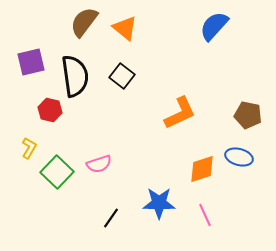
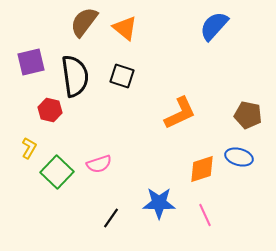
black square: rotated 20 degrees counterclockwise
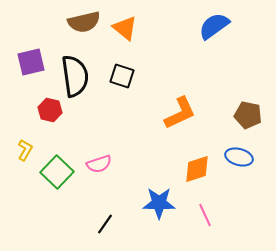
brown semicircle: rotated 140 degrees counterclockwise
blue semicircle: rotated 12 degrees clockwise
yellow L-shape: moved 4 px left, 2 px down
orange diamond: moved 5 px left
black line: moved 6 px left, 6 px down
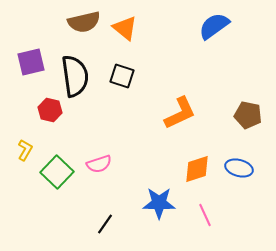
blue ellipse: moved 11 px down
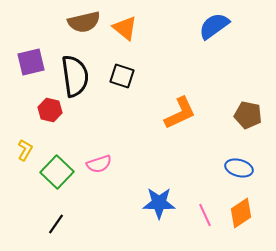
orange diamond: moved 44 px right, 44 px down; rotated 16 degrees counterclockwise
black line: moved 49 px left
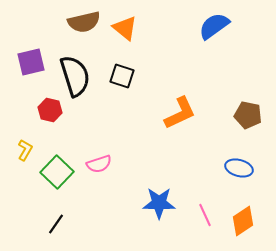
black semicircle: rotated 9 degrees counterclockwise
orange diamond: moved 2 px right, 8 px down
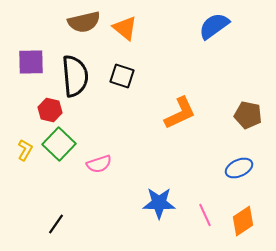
purple square: rotated 12 degrees clockwise
black semicircle: rotated 12 degrees clockwise
blue ellipse: rotated 40 degrees counterclockwise
green square: moved 2 px right, 28 px up
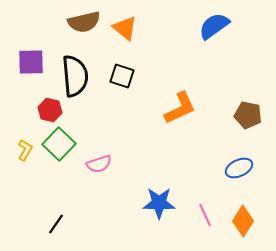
orange L-shape: moved 5 px up
orange diamond: rotated 24 degrees counterclockwise
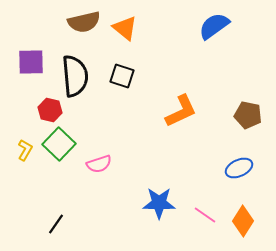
orange L-shape: moved 1 px right, 3 px down
pink line: rotated 30 degrees counterclockwise
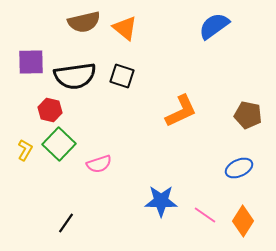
black semicircle: rotated 87 degrees clockwise
blue star: moved 2 px right, 2 px up
black line: moved 10 px right, 1 px up
